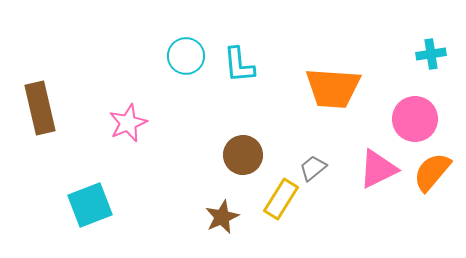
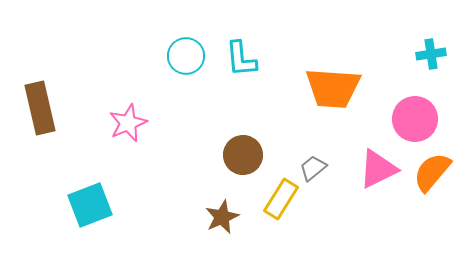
cyan L-shape: moved 2 px right, 6 px up
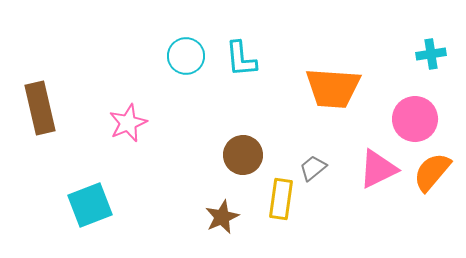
yellow rectangle: rotated 24 degrees counterclockwise
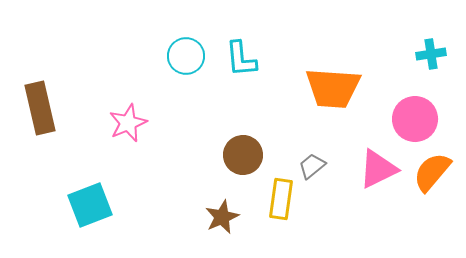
gray trapezoid: moved 1 px left, 2 px up
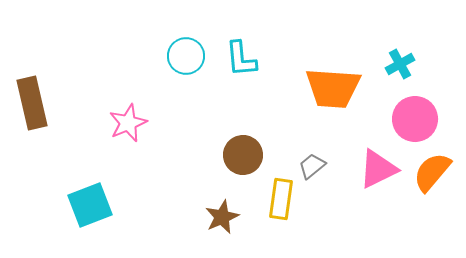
cyan cross: moved 31 px left, 10 px down; rotated 20 degrees counterclockwise
brown rectangle: moved 8 px left, 5 px up
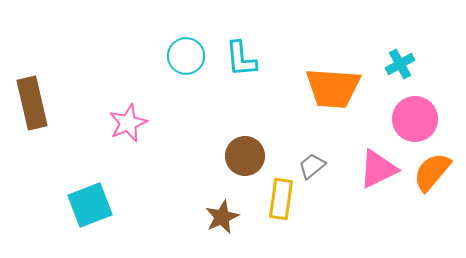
brown circle: moved 2 px right, 1 px down
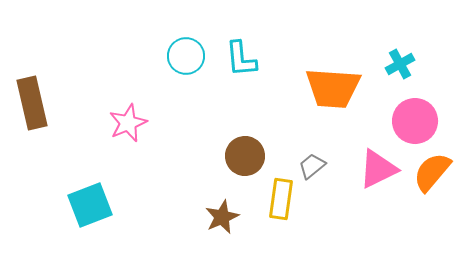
pink circle: moved 2 px down
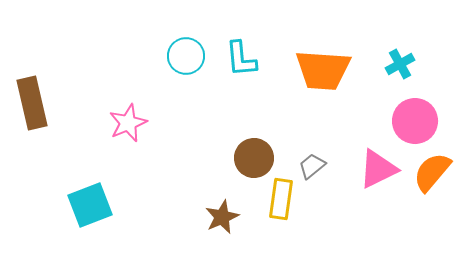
orange trapezoid: moved 10 px left, 18 px up
brown circle: moved 9 px right, 2 px down
